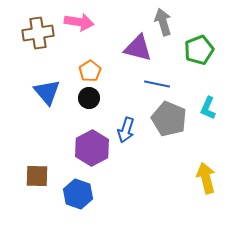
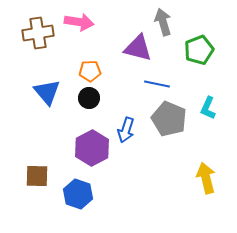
orange pentagon: rotated 30 degrees clockwise
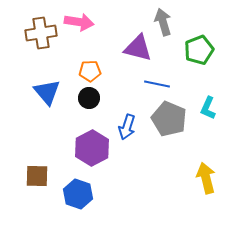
brown cross: moved 3 px right
blue arrow: moved 1 px right, 3 px up
